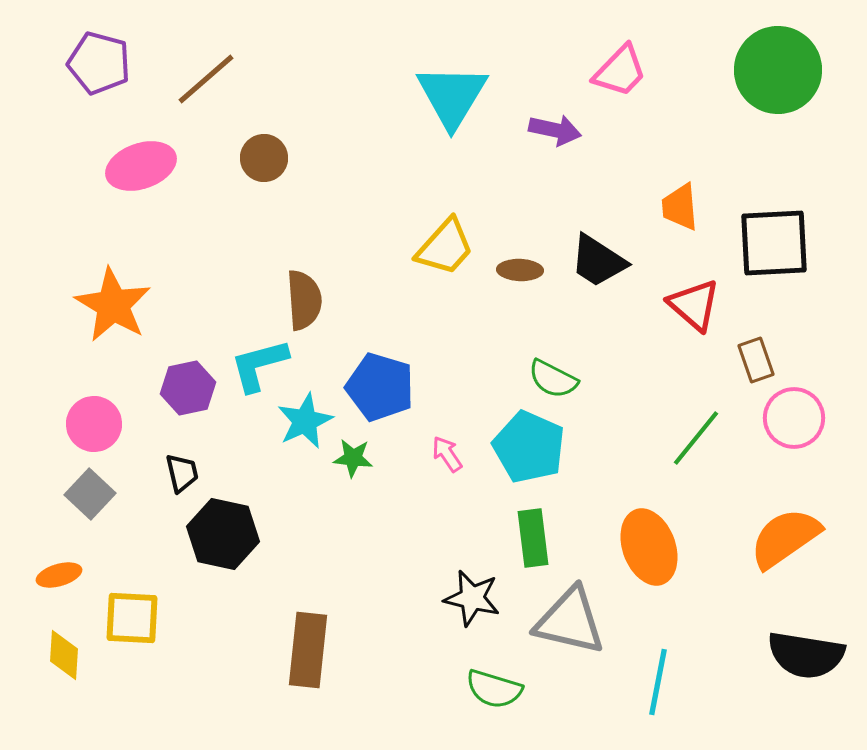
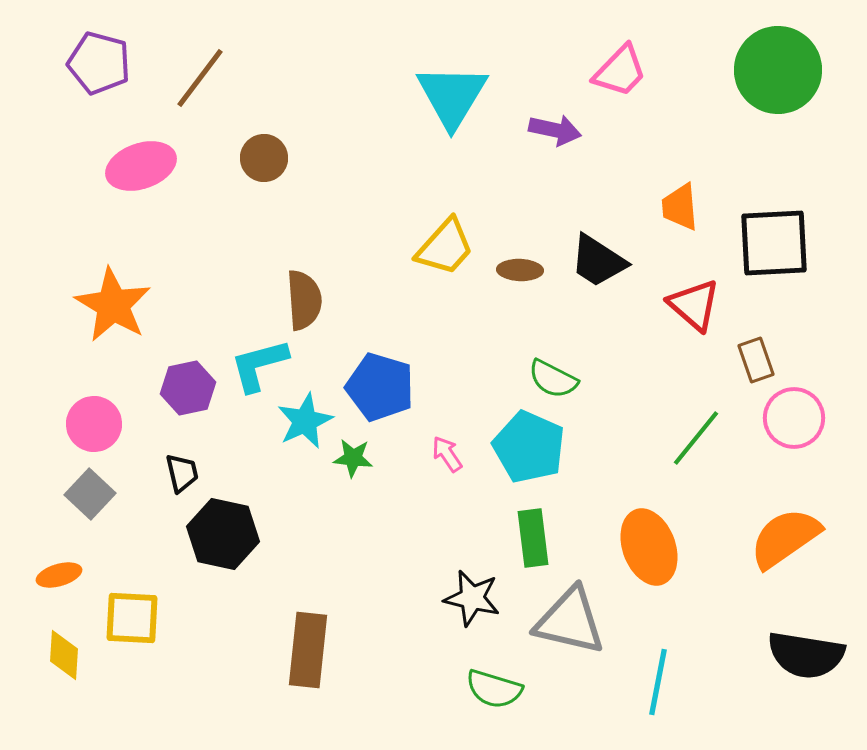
brown line at (206, 79): moved 6 px left, 1 px up; rotated 12 degrees counterclockwise
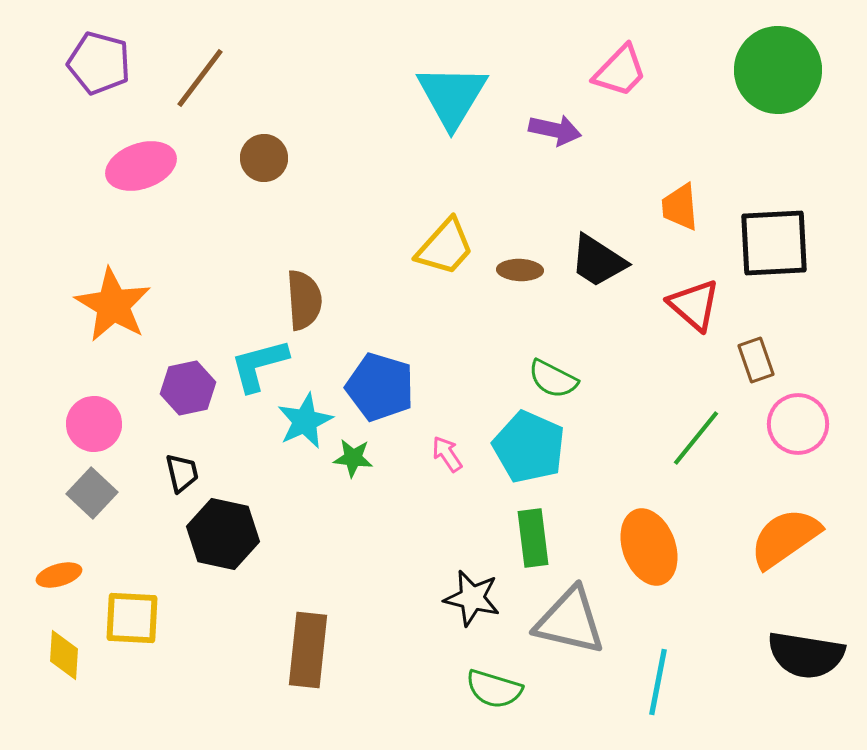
pink circle at (794, 418): moved 4 px right, 6 px down
gray square at (90, 494): moved 2 px right, 1 px up
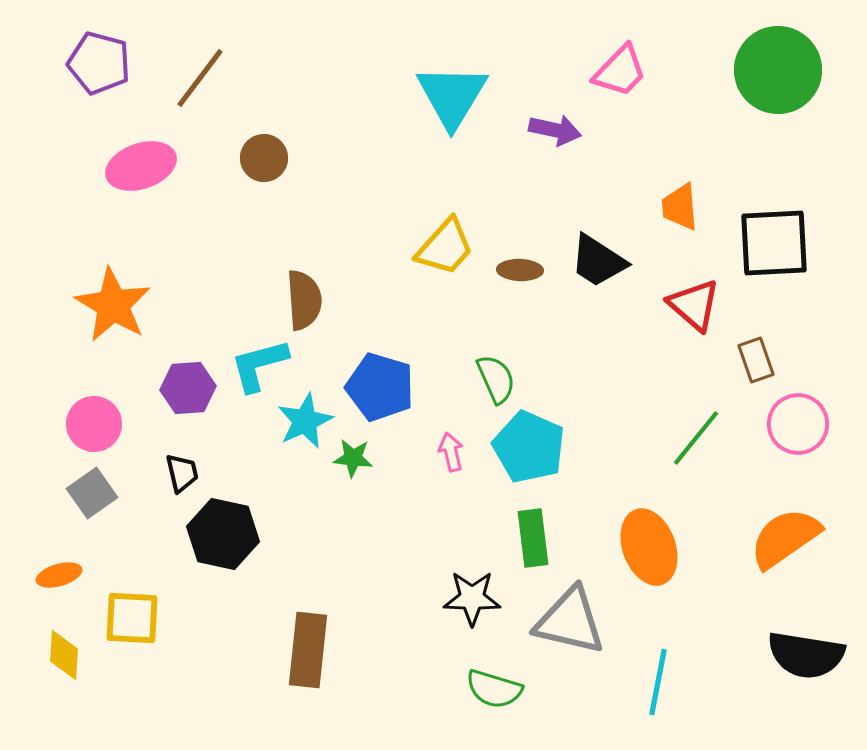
green semicircle at (553, 379): moved 57 px left; rotated 141 degrees counterclockwise
purple hexagon at (188, 388): rotated 8 degrees clockwise
pink arrow at (447, 454): moved 4 px right, 2 px up; rotated 21 degrees clockwise
gray square at (92, 493): rotated 12 degrees clockwise
black star at (472, 598): rotated 12 degrees counterclockwise
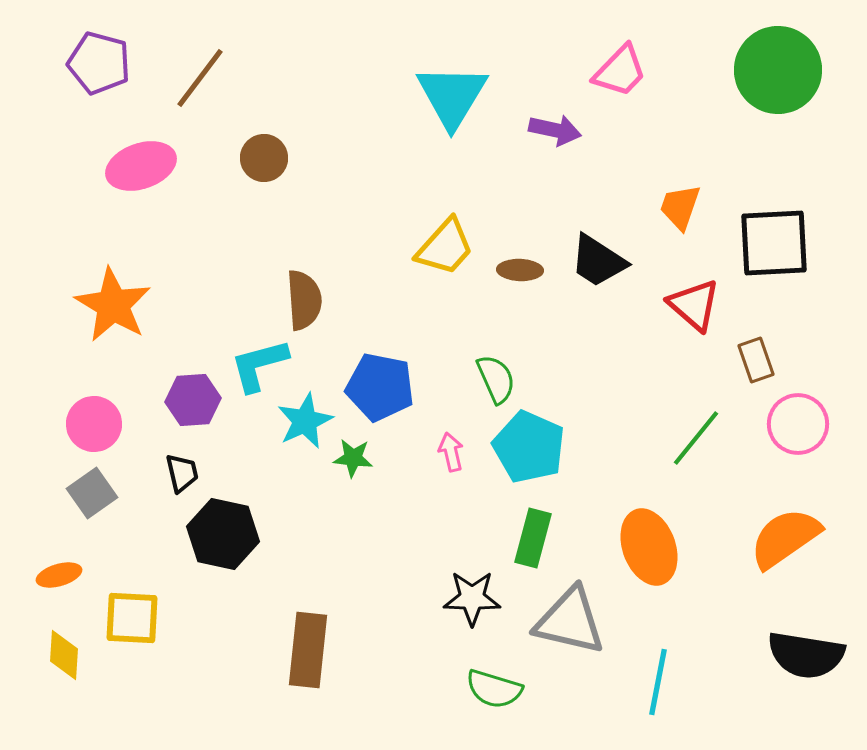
orange trapezoid at (680, 207): rotated 24 degrees clockwise
blue pentagon at (380, 387): rotated 6 degrees counterclockwise
purple hexagon at (188, 388): moved 5 px right, 12 px down
green rectangle at (533, 538): rotated 22 degrees clockwise
